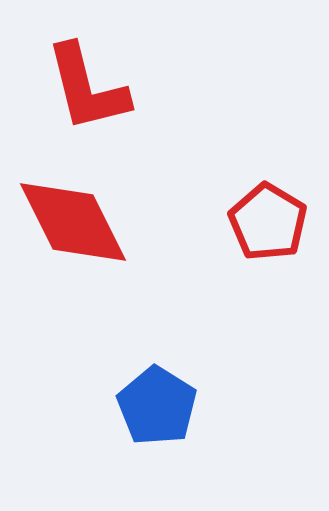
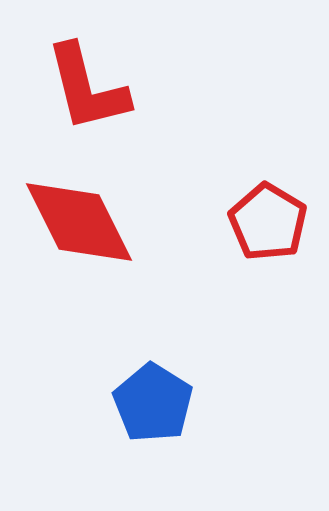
red diamond: moved 6 px right
blue pentagon: moved 4 px left, 3 px up
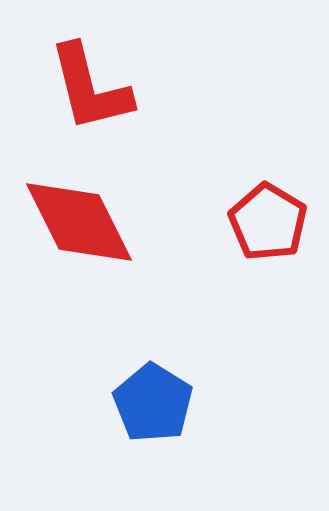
red L-shape: moved 3 px right
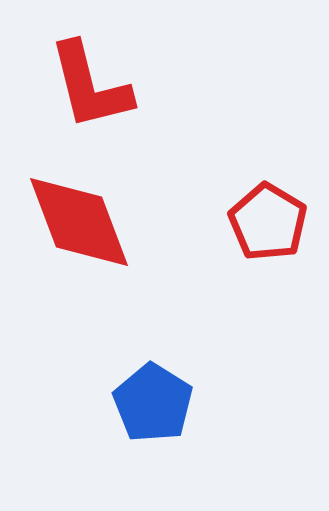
red L-shape: moved 2 px up
red diamond: rotated 6 degrees clockwise
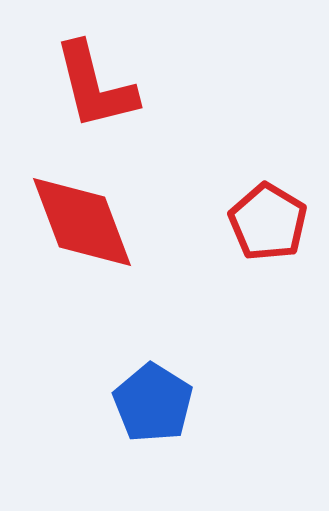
red L-shape: moved 5 px right
red diamond: moved 3 px right
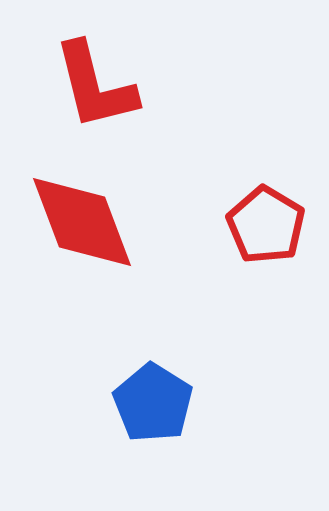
red pentagon: moved 2 px left, 3 px down
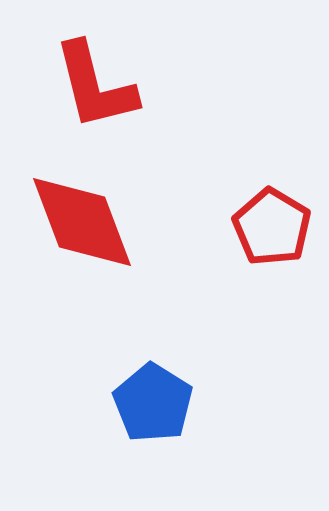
red pentagon: moved 6 px right, 2 px down
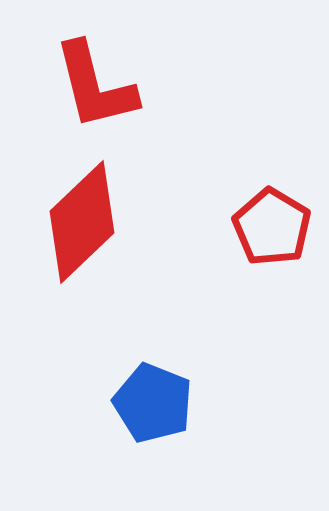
red diamond: rotated 67 degrees clockwise
blue pentagon: rotated 10 degrees counterclockwise
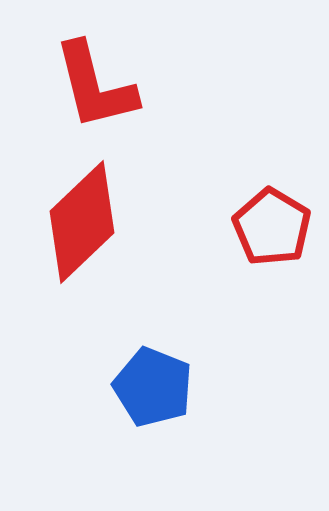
blue pentagon: moved 16 px up
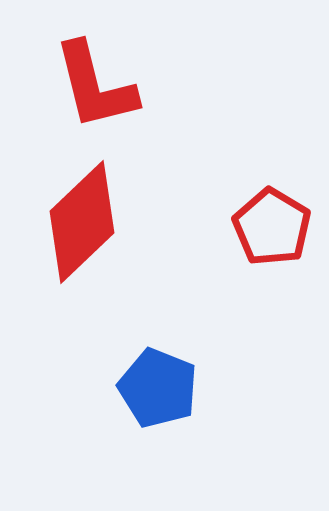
blue pentagon: moved 5 px right, 1 px down
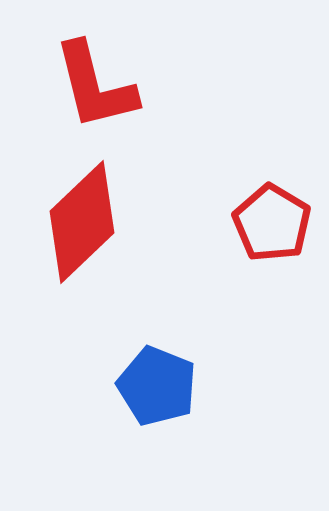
red pentagon: moved 4 px up
blue pentagon: moved 1 px left, 2 px up
